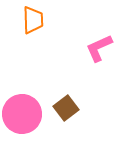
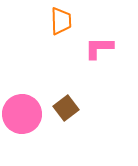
orange trapezoid: moved 28 px right, 1 px down
pink L-shape: rotated 24 degrees clockwise
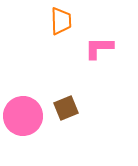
brown square: rotated 15 degrees clockwise
pink circle: moved 1 px right, 2 px down
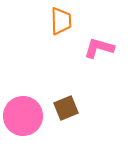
pink L-shape: rotated 16 degrees clockwise
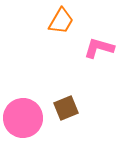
orange trapezoid: rotated 32 degrees clockwise
pink circle: moved 2 px down
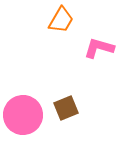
orange trapezoid: moved 1 px up
pink circle: moved 3 px up
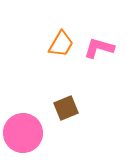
orange trapezoid: moved 24 px down
pink circle: moved 18 px down
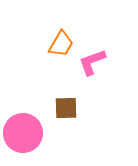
pink L-shape: moved 7 px left, 14 px down; rotated 36 degrees counterclockwise
brown square: rotated 20 degrees clockwise
